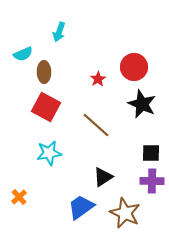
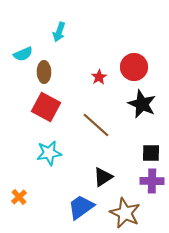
red star: moved 1 px right, 2 px up
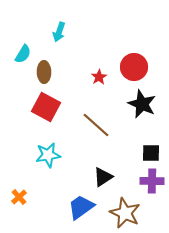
cyan semicircle: rotated 36 degrees counterclockwise
cyan star: moved 1 px left, 2 px down
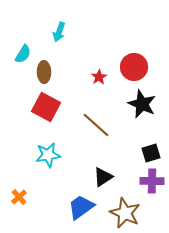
black square: rotated 18 degrees counterclockwise
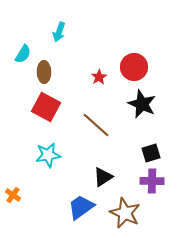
orange cross: moved 6 px left, 2 px up; rotated 14 degrees counterclockwise
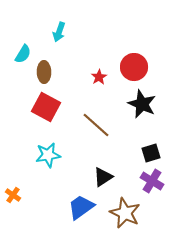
purple cross: rotated 30 degrees clockwise
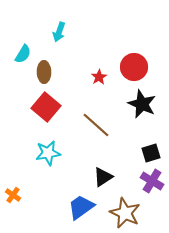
red square: rotated 12 degrees clockwise
cyan star: moved 2 px up
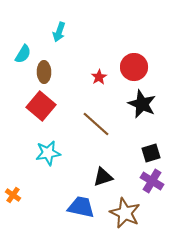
red square: moved 5 px left, 1 px up
brown line: moved 1 px up
black triangle: rotated 15 degrees clockwise
blue trapezoid: rotated 48 degrees clockwise
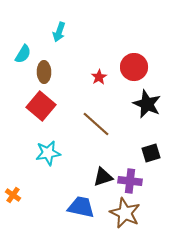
black star: moved 5 px right
purple cross: moved 22 px left; rotated 25 degrees counterclockwise
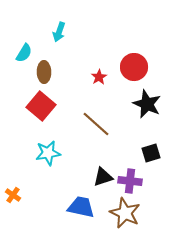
cyan semicircle: moved 1 px right, 1 px up
